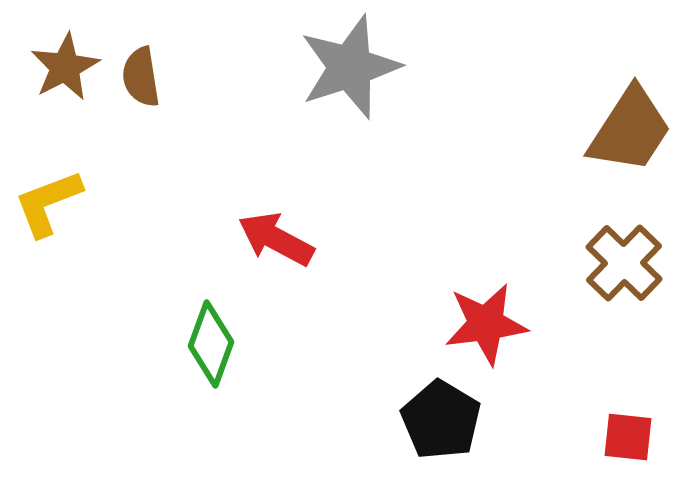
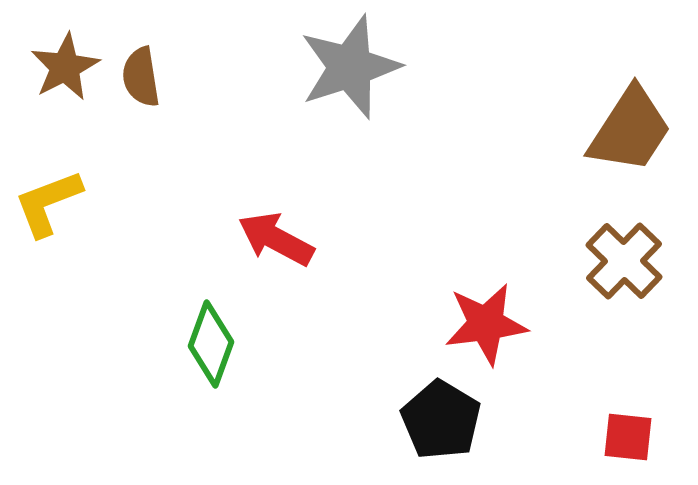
brown cross: moved 2 px up
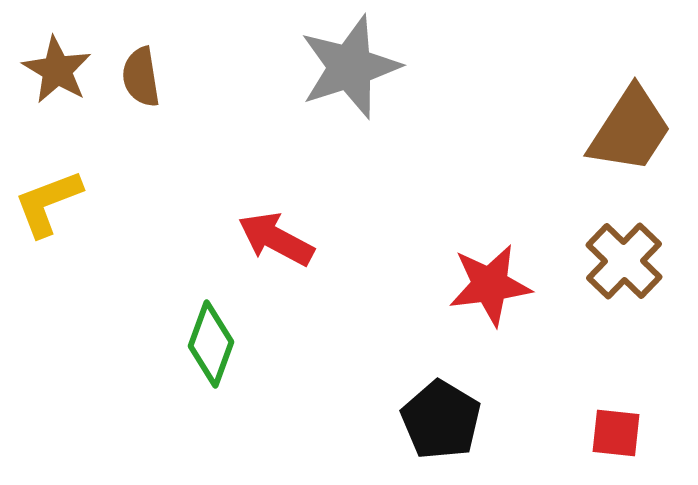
brown star: moved 8 px left, 3 px down; rotated 14 degrees counterclockwise
red star: moved 4 px right, 39 px up
red square: moved 12 px left, 4 px up
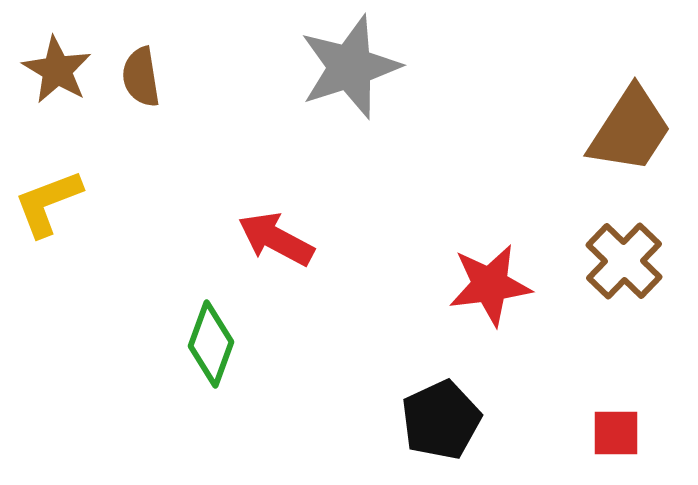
black pentagon: rotated 16 degrees clockwise
red square: rotated 6 degrees counterclockwise
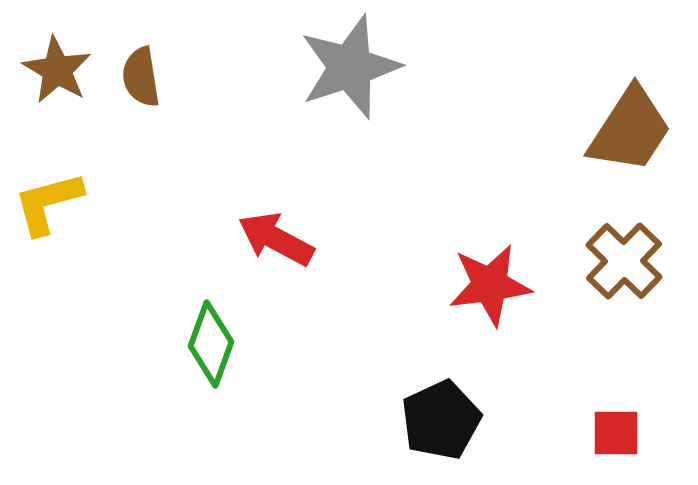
yellow L-shape: rotated 6 degrees clockwise
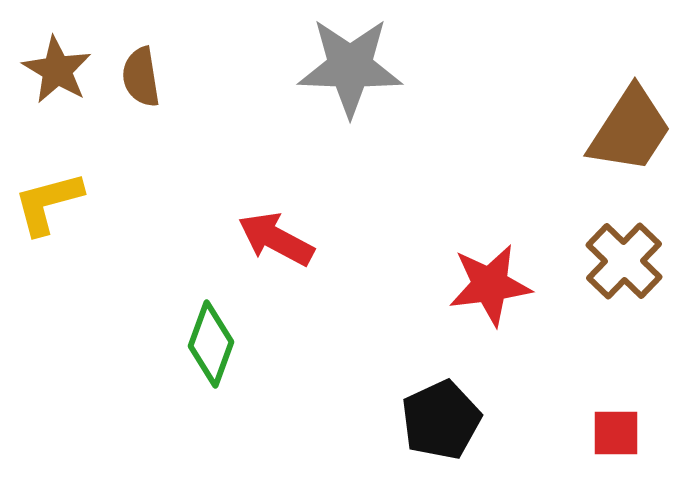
gray star: rotated 20 degrees clockwise
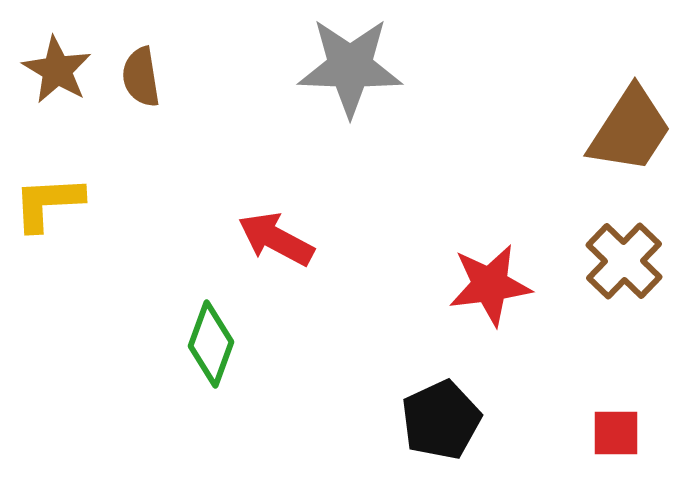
yellow L-shape: rotated 12 degrees clockwise
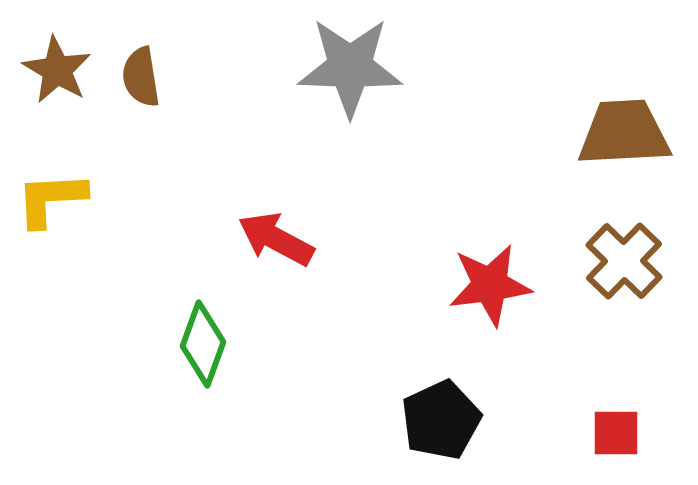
brown trapezoid: moved 6 px left, 3 px down; rotated 126 degrees counterclockwise
yellow L-shape: moved 3 px right, 4 px up
green diamond: moved 8 px left
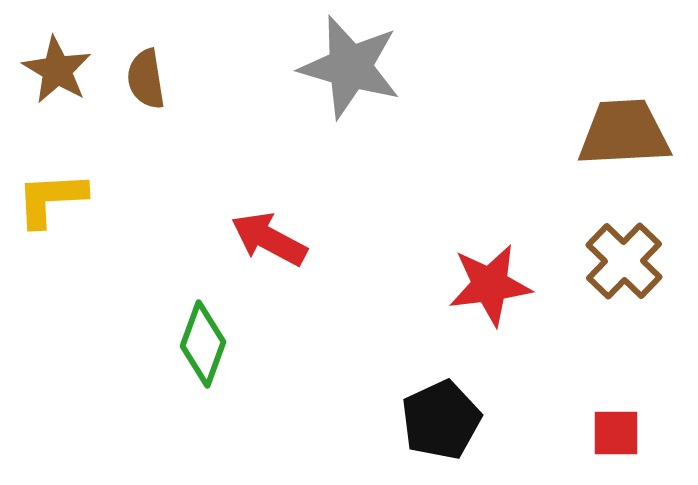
gray star: rotated 14 degrees clockwise
brown semicircle: moved 5 px right, 2 px down
red arrow: moved 7 px left
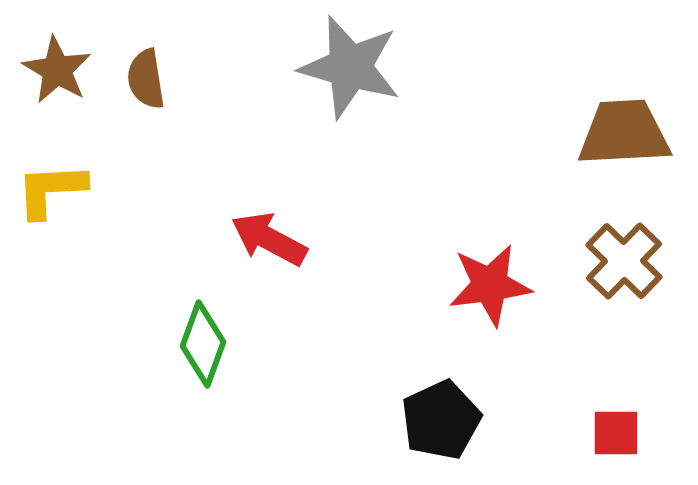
yellow L-shape: moved 9 px up
